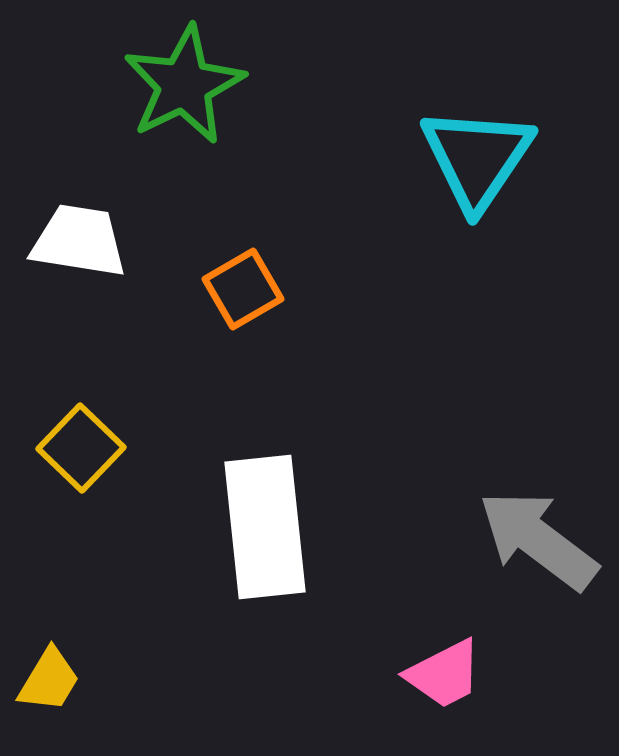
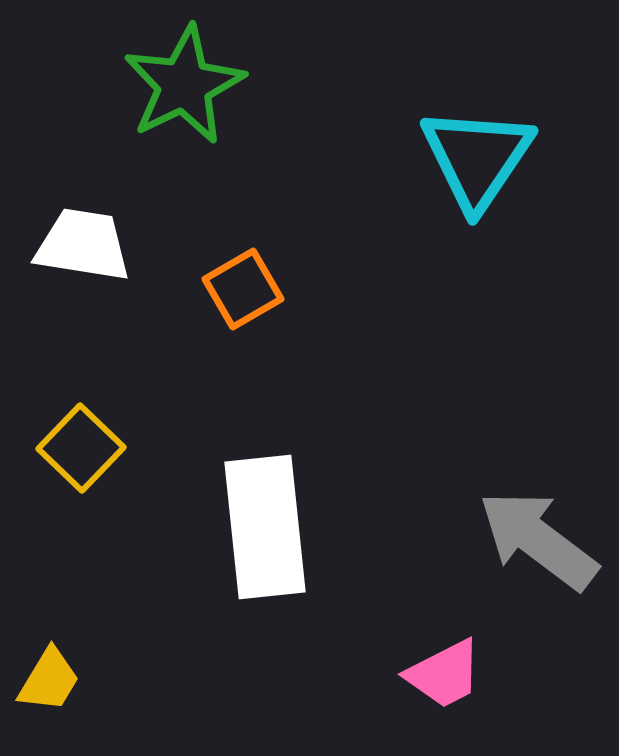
white trapezoid: moved 4 px right, 4 px down
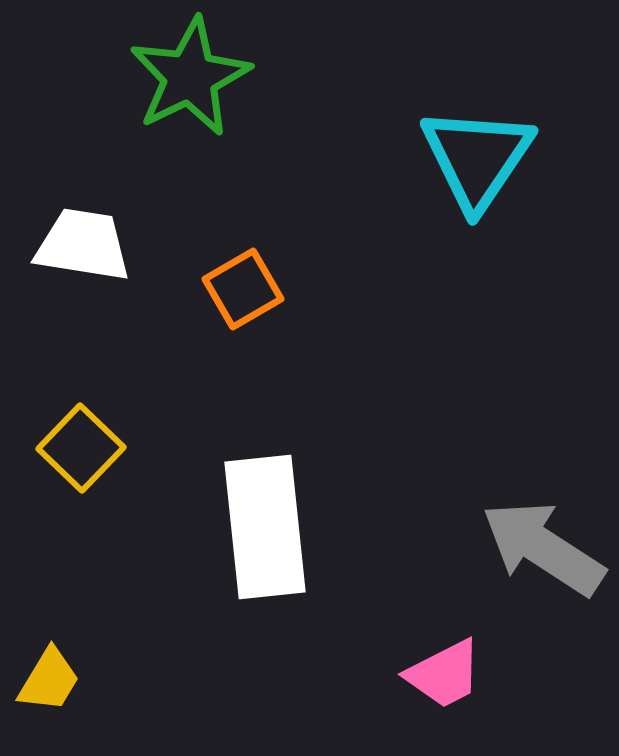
green star: moved 6 px right, 8 px up
gray arrow: moved 5 px right, 8 px down; rotated 4 degrees counterclockwise
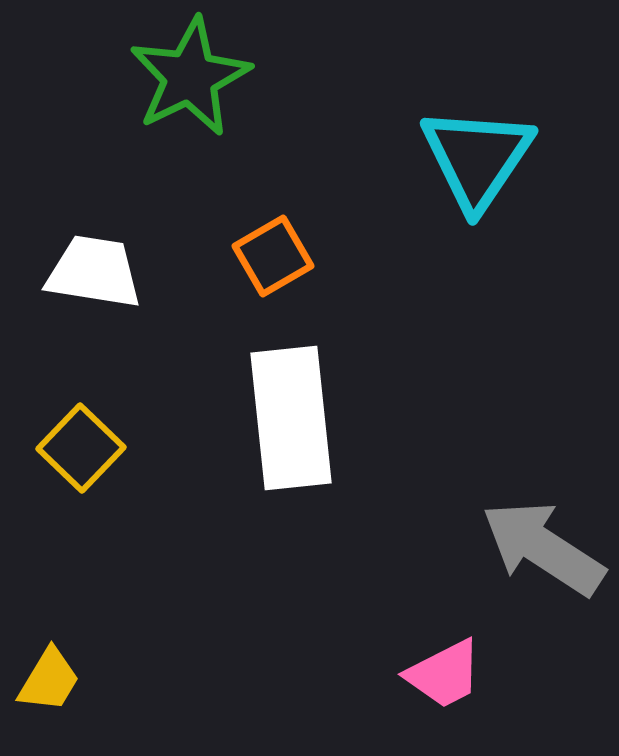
white trapezoid: moved 11 px right, 27 px down
orange square: moved 30 px right, 33 px up
white rectangle: moved 26 px right, 109 px up
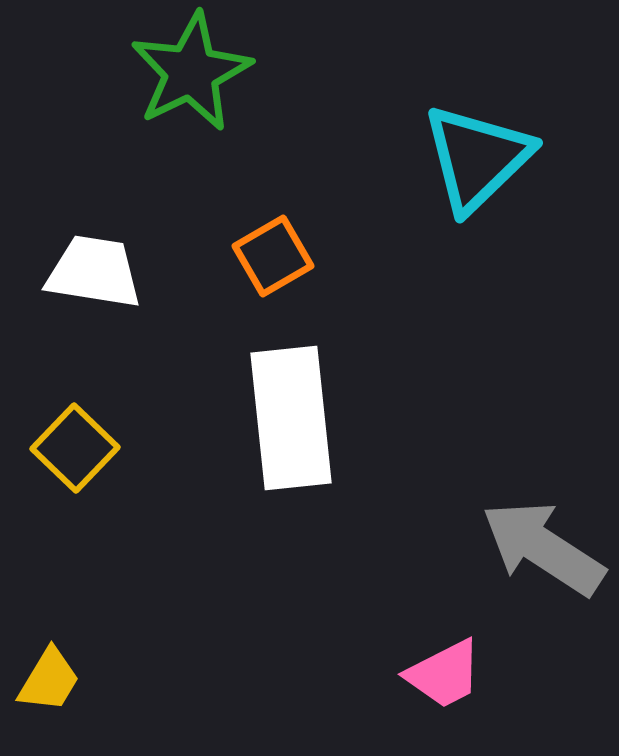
green star: moved 1 px right, 5 px up
cyan triangle: rotated 12 degrees clockwise
yellow square: moved 6 px left
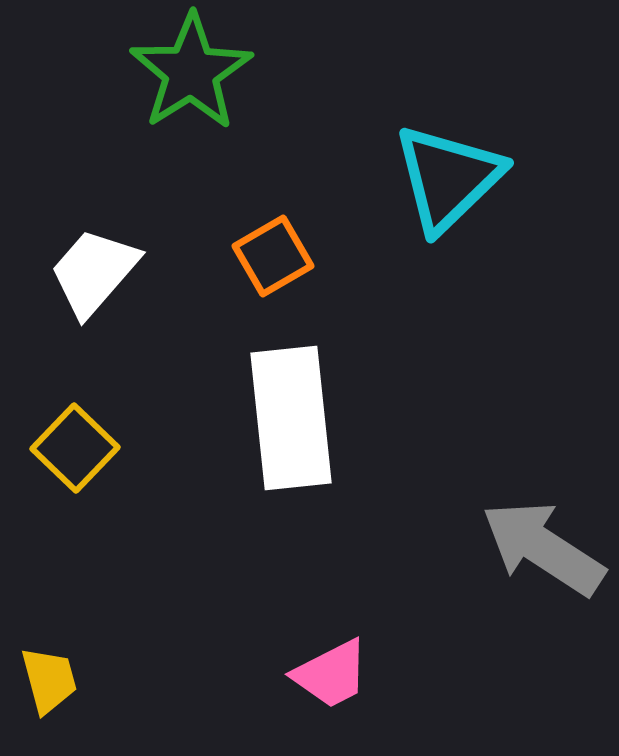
green star: rotated 6 degrees counterclockwise
cyan triangle: moved 29 px left, 20 px down
white trapezoid: rotated 58 degrees counterclockwise
pink trapezoid: moved 113 px left
yellow trapezoid: rotated 46 degrees counterclockwise
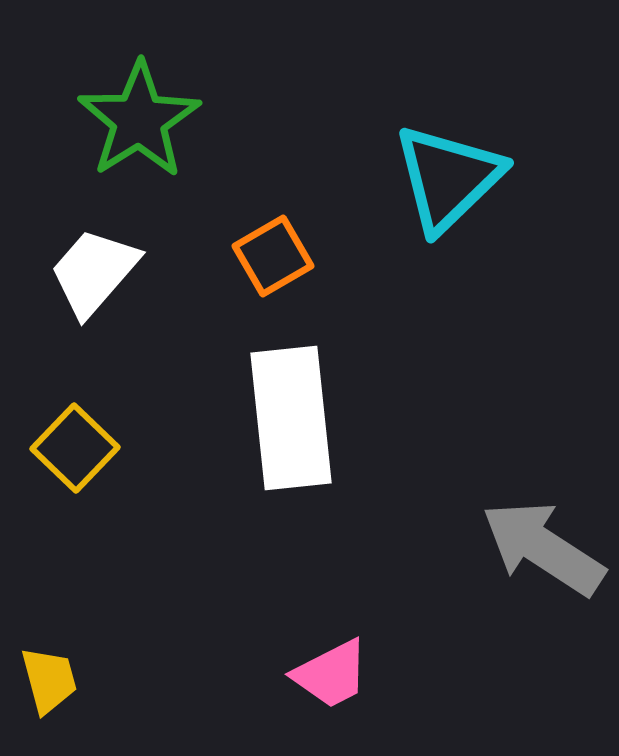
green star: moved 52 px left, 48 px down
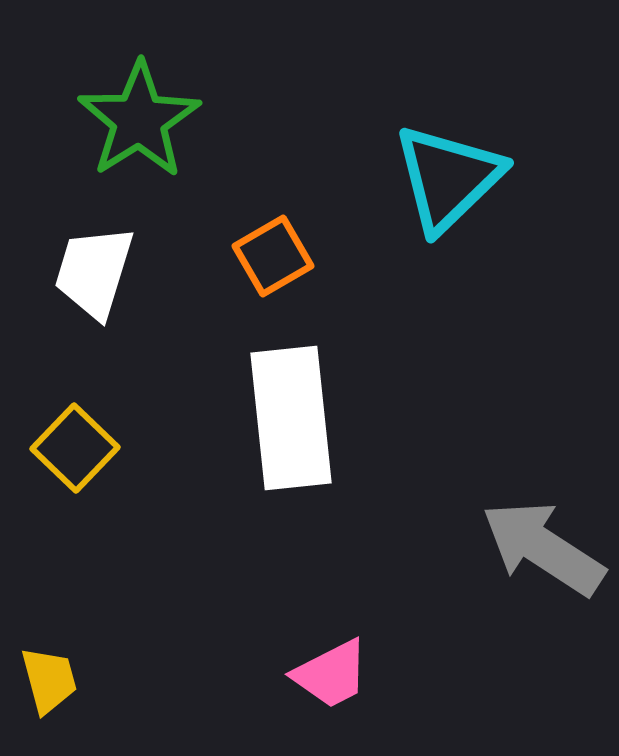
white trapezoid: rotated 24 degrees counterclockwise
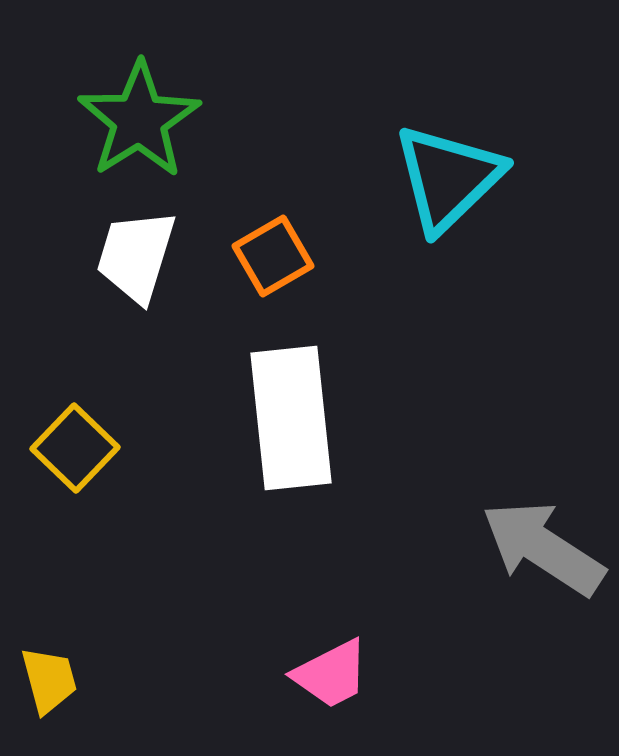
white trapezoid: moved 42 px right, 16 px up
